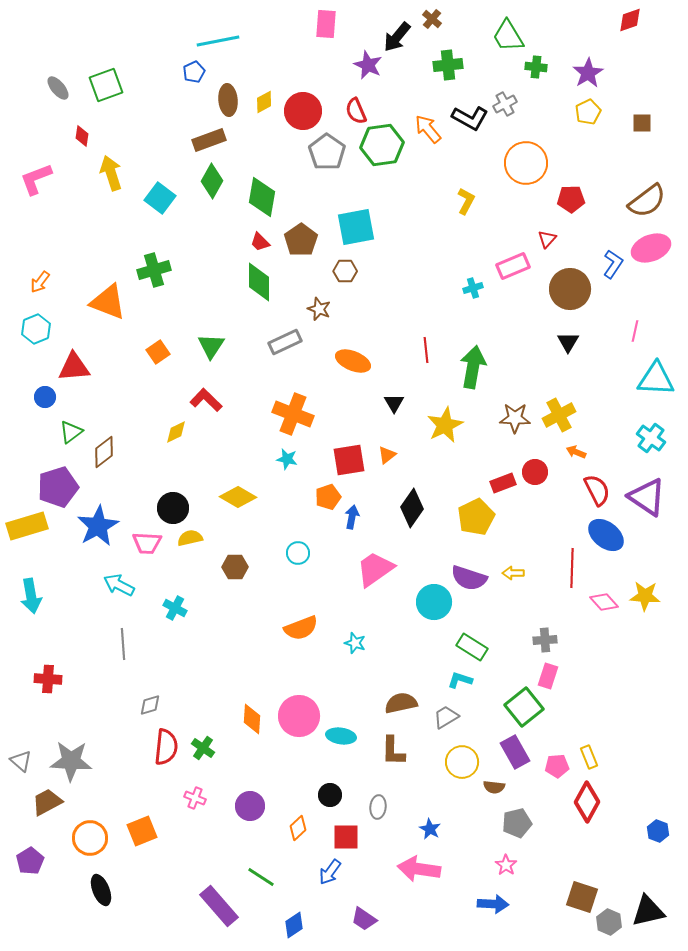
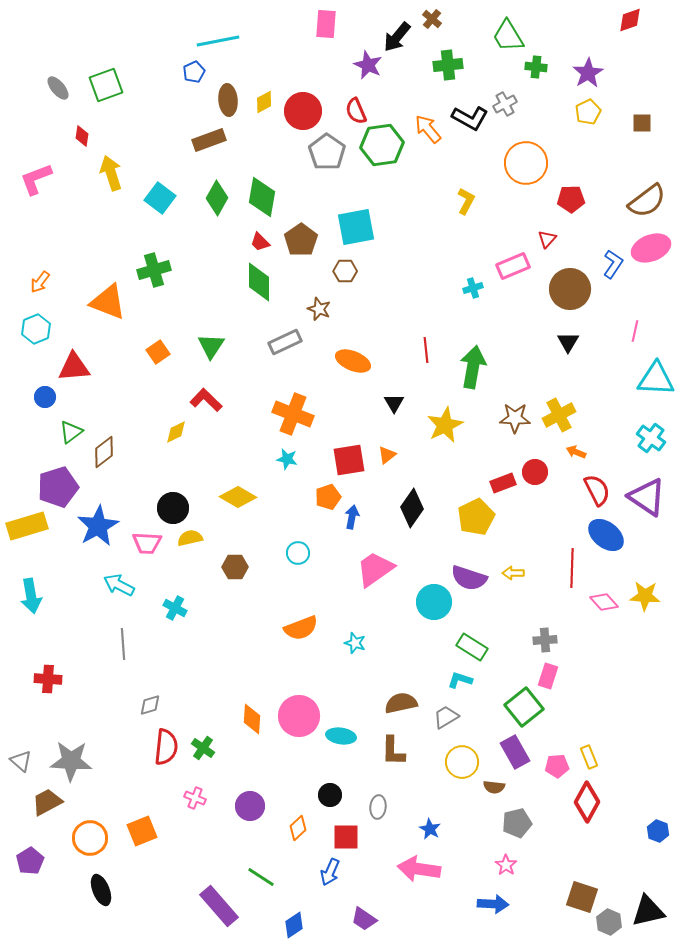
green diamond at (212, 181): moved 5 px right, 17 px down
blue arrow at (330, 872): rotated 12 degrees counterclockwise
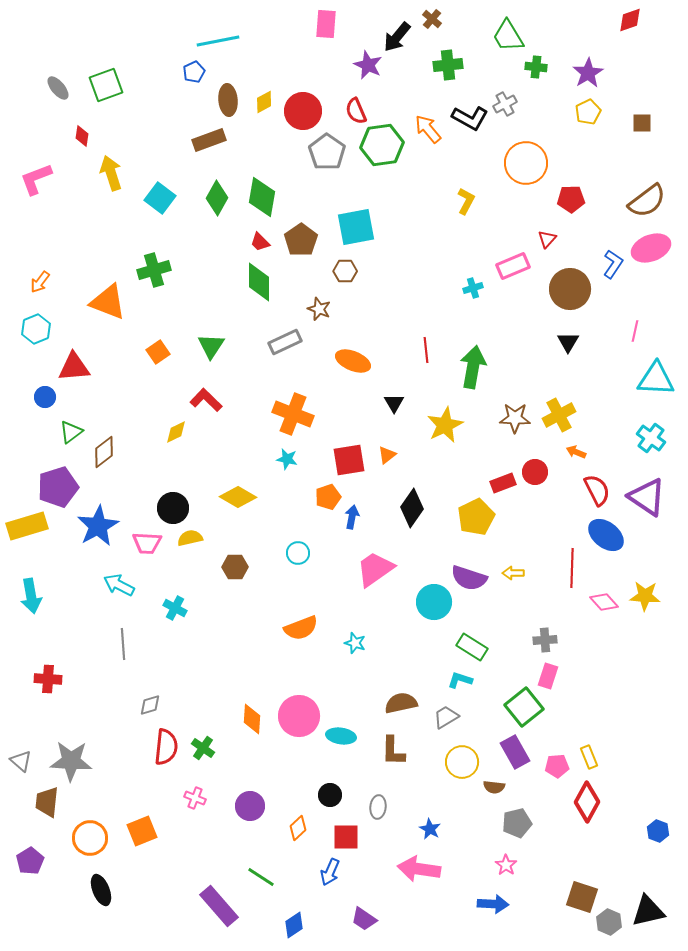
brown trapezoid at (47, 802): rotated 56 degrees counterclockwise
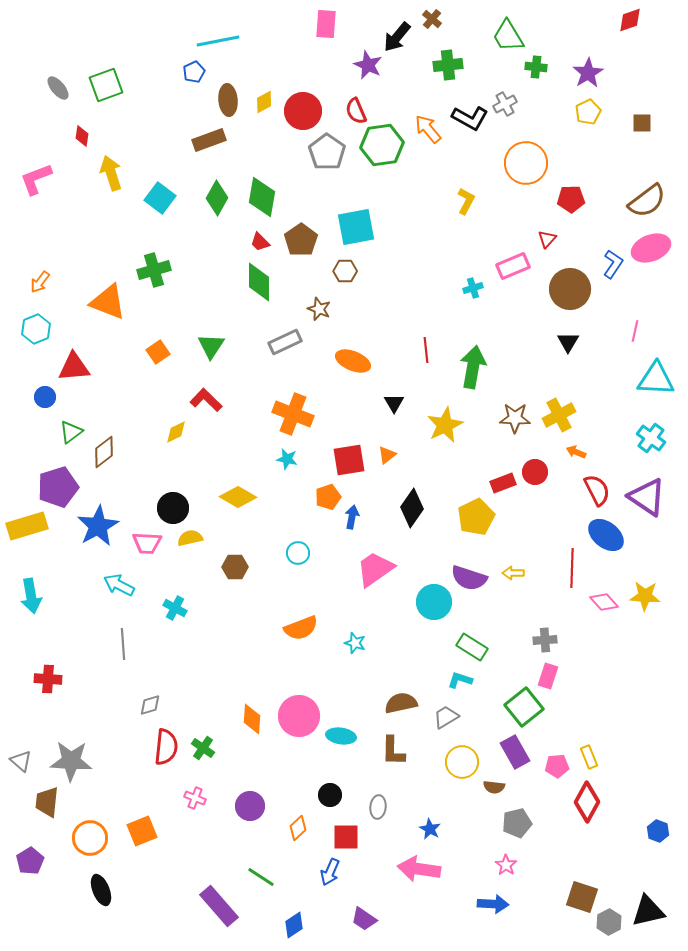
gray hexagon at (609, 922): rotated 10 degrees clockwise
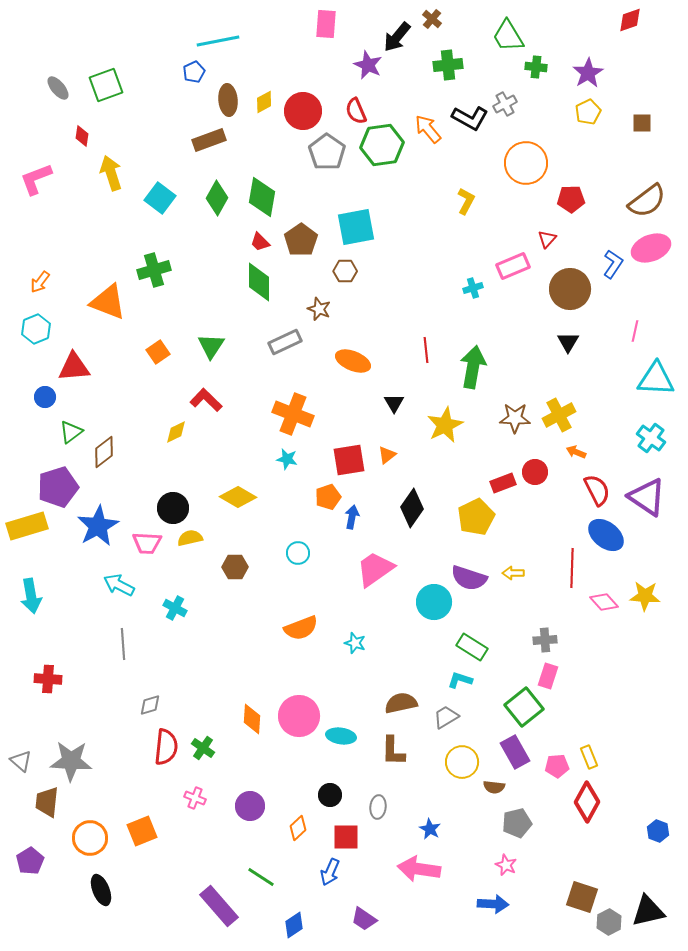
pink star at (506, 865): rotated 10 degrees counterclockwise
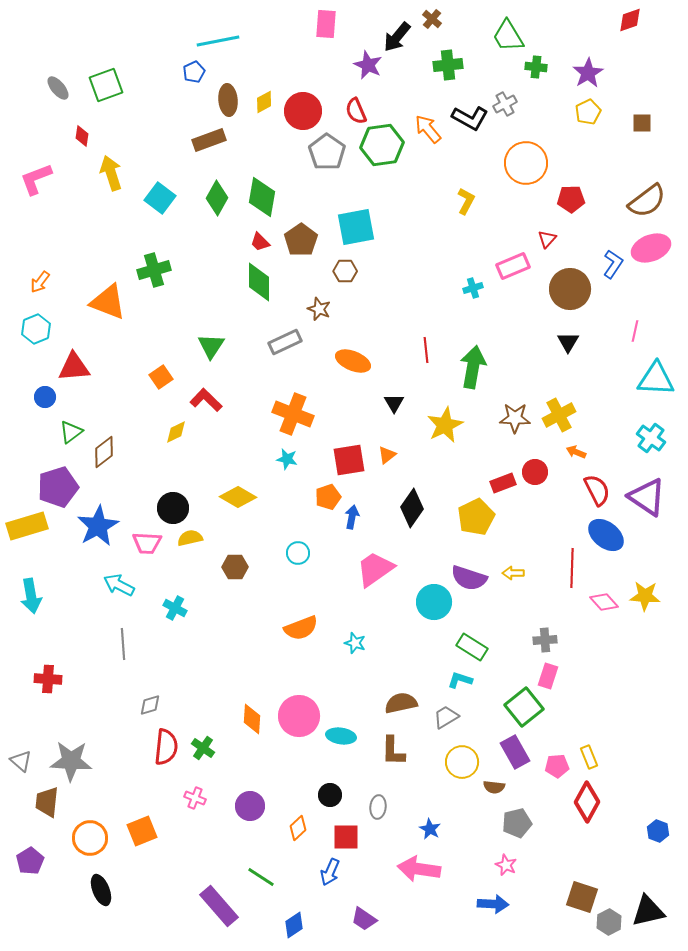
orange square at (158, 352): moved 3 px right, 25 px down
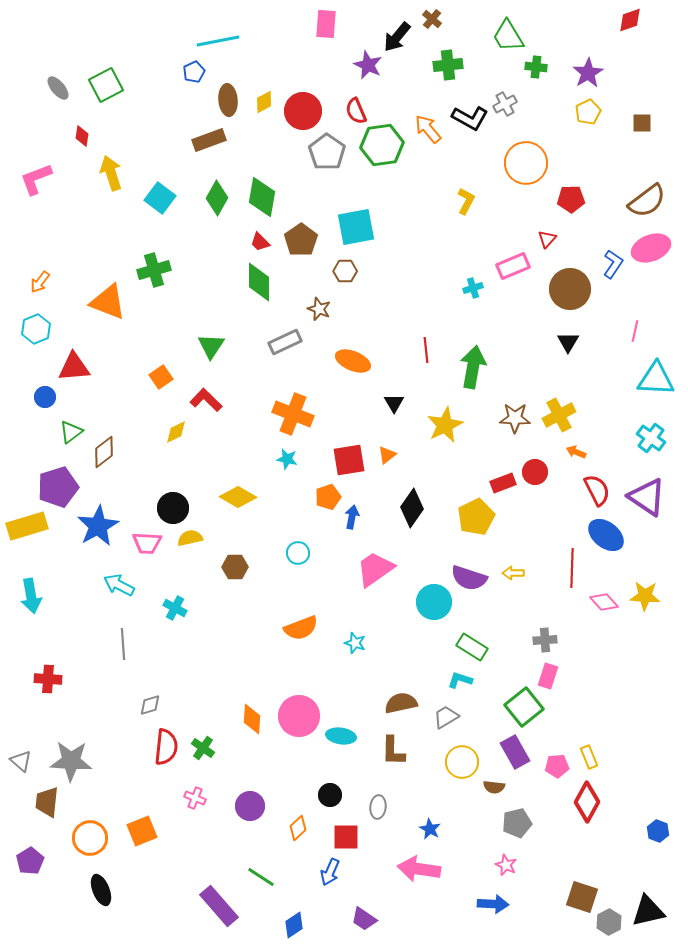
green square at (106, 85): rotated 8 degrees counterclockwise
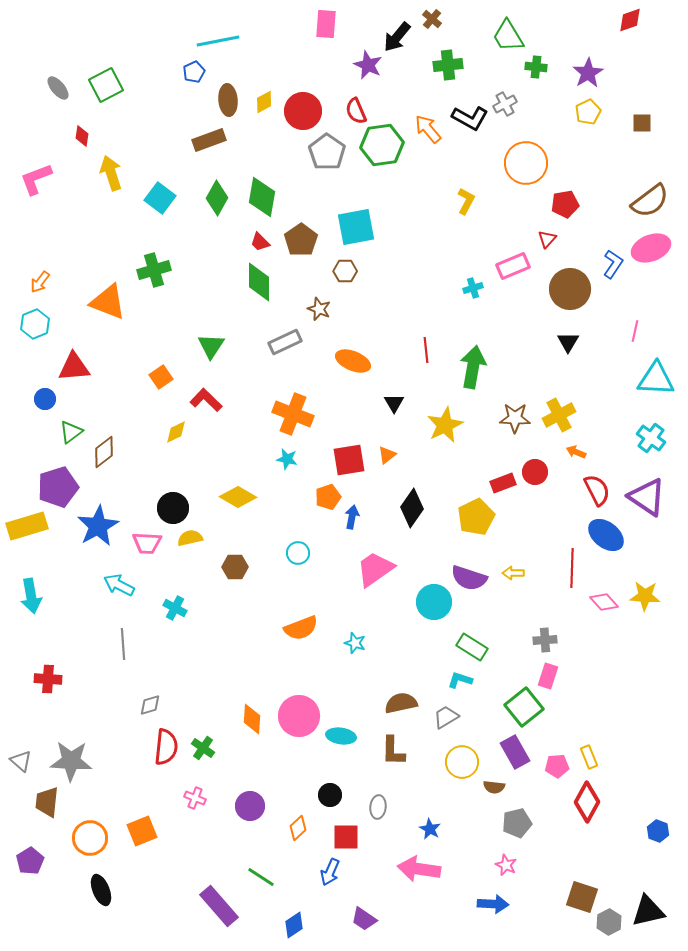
red pentagon at (571, 199): moved 6 px left, 5 px down; rotated 8 degrees counterclockwise
brown semicircle at (647, 201): moved 3 px right
cyan hexagon at (36, 329): moved 1 px left, 5 px up
blue circle at (45, 397): moved 2 px down
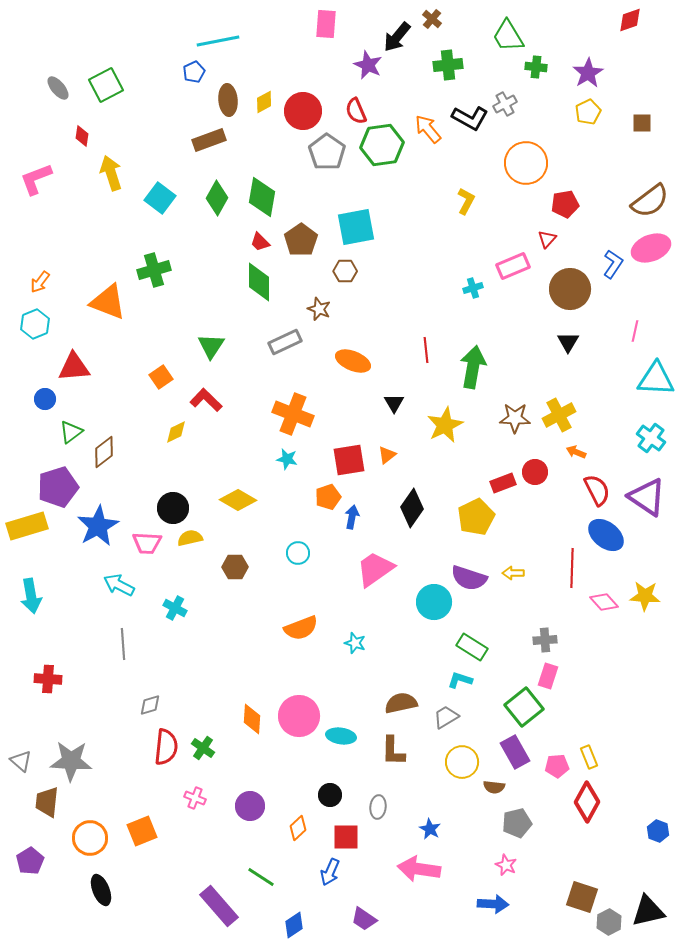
yellow diamond at (238, 497): moved 3 px down
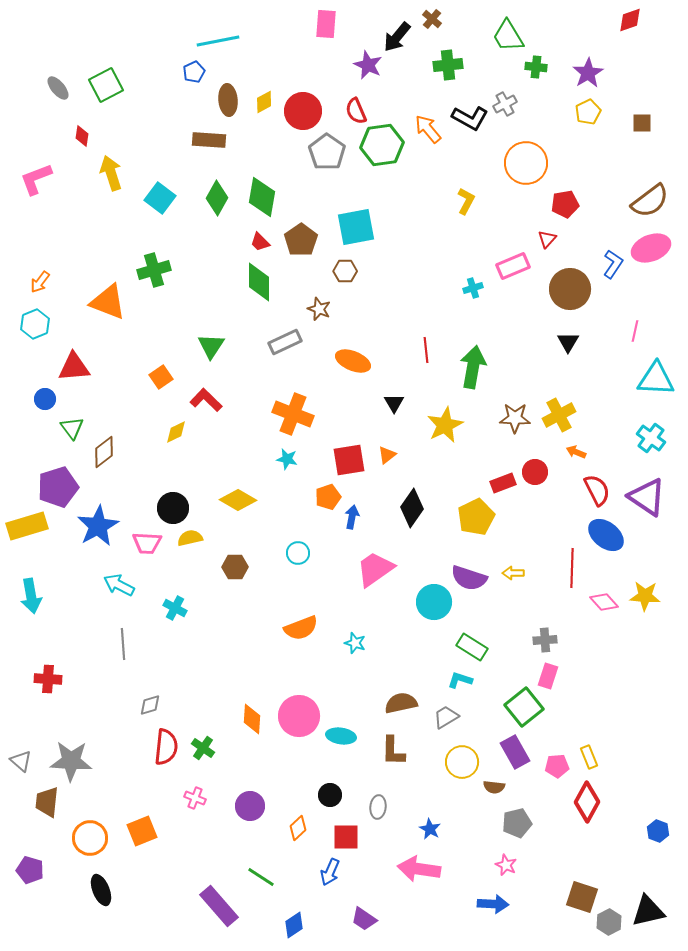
brown rectangle at (209, 140): rotated 24 degrees clockwise
green triangle at (71, 432): moved 1 px right, 4 px up; rotated 30 degrees counterclockwise
purple pentagon at (30, 861): moved 9 px down; rotated 24 degrees counterclockwise
